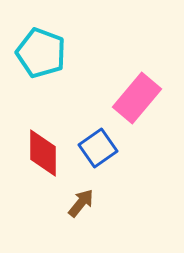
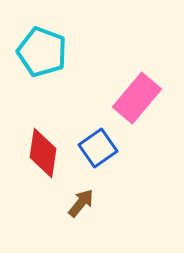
cyan pentagon: moved 1 px right, 1 px up
red diamond: rotated 9 degrees clockwise
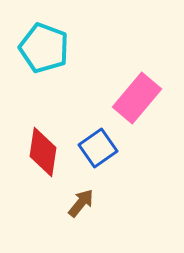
cyan pentagon: moved 2 px right, 4 px up
red diamond: moved 1 px up
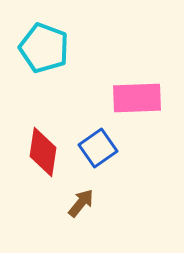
pink rectangle: rotated 48 degrees clockwise
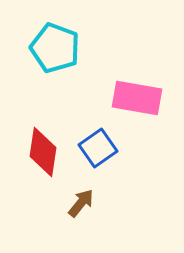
cyan pentagon: moved 11 px right
pink rectangle: rotated 12 degrees clockwise
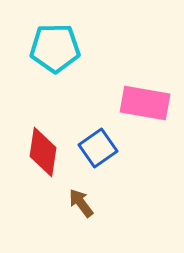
cyan pentagon: rotated 21 degrees counterclockwise
pink rectangle: moved 8 px right, 5 px down
brown arrow: rotated 76 degrees counterclockwise
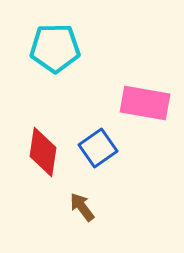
brown arrow: moved 1 px right, 4 px down
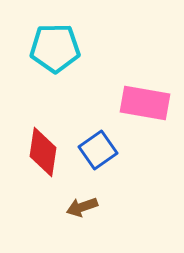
blue square: moved 2 px down
brown arrow: rotated 72 degrees counterclockwise
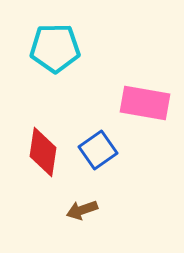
brown arrow: moved 3 px down
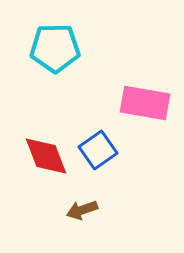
red diamond: moved 3 px right, 4 px down; rotated 30 degrees counterclockwise
